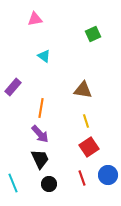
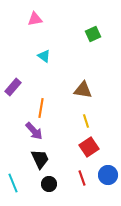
purple arrow: moved 6 px left, 3 px up
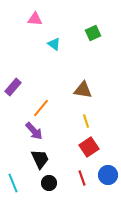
pink triangle: rotated 14 degrees clockwise
green square: moved 1 px up
cyan triangle: moved 10 px right, 12 px up
orange line: rotated 30 degrees clockwise
black circle: moved 1 px up
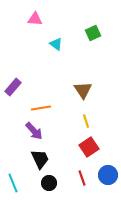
cyan triangle: moved 2 px right
brown triangle: rotated 48 degrees clockwise
orange line: rotated 42 degrees clockwise
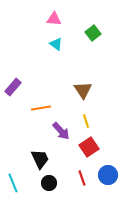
pink triangle: moved 19 px right
green square: rotated 14 degrees counterclockwise
purple arrow: moved 27 px right
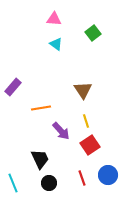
red square: moved 1 px right, 2 px up
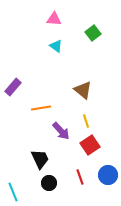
cyan triangle: moved 2 px down
brown triangle: rotated 18 degrees counterclockwise
red line: moved 2 px left, 1 px up
cyan line: moved 9 px down
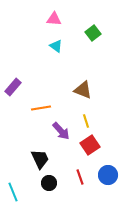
brown triangle: rotated 18 degrees counterclockwise
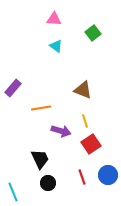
purple rectangle: moved 1 px down
yellow line: moved 1 px left
purple arrow: rotated 30 degrees counterclockwise
red square: moved 1 px right, 1 px up
red line: moved 2 px right
black circle: moved 1 px left
